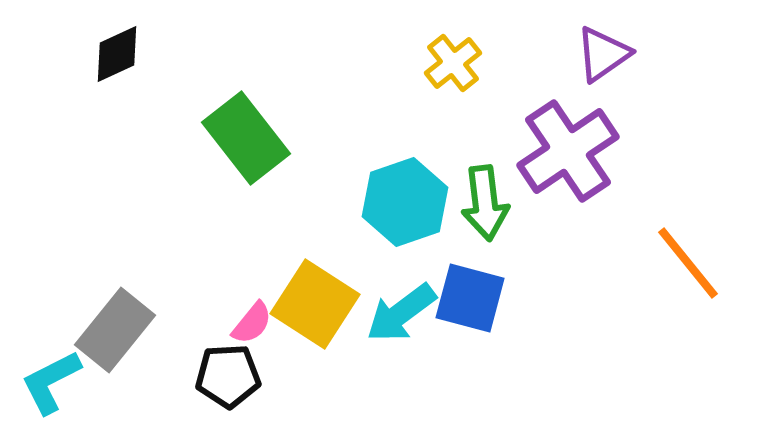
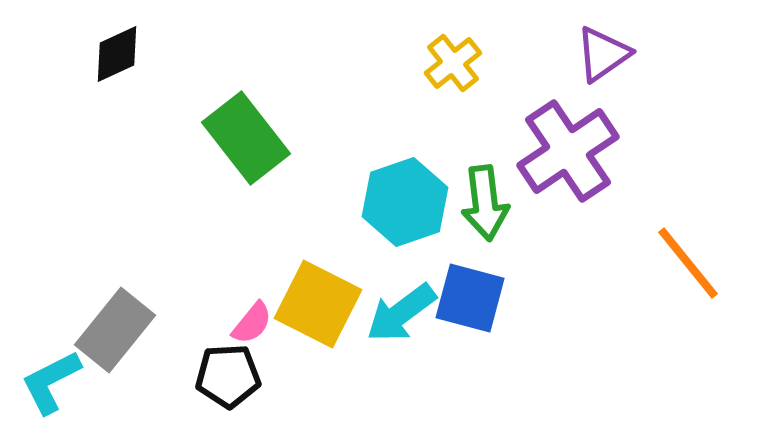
yellow square: moved 3 px right; rotated 6 degrees counterclockwise
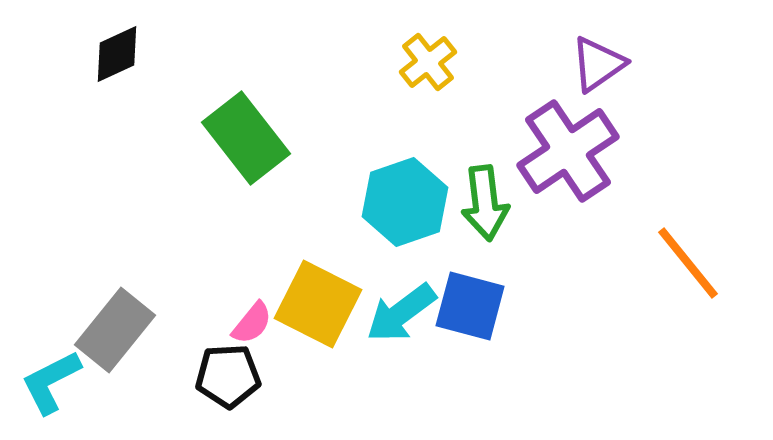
purple triangle: moved 5 px left, 10 px down
yellow cross: moved 25 px left, 1 px up
blue square: moved 8 px down
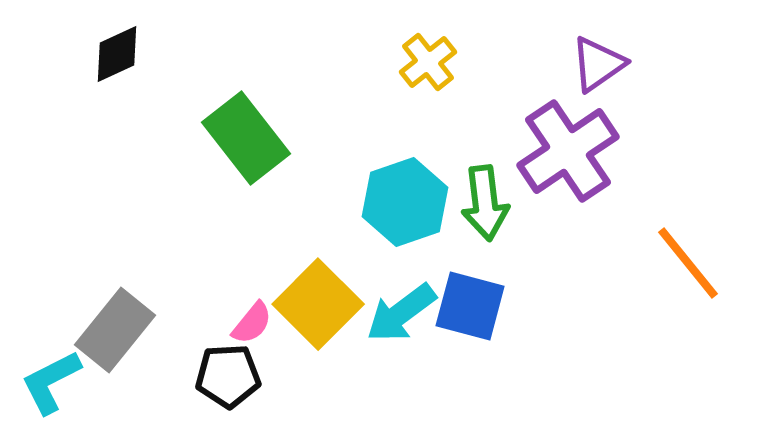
yellow square: rotated 18 degrees clockwise
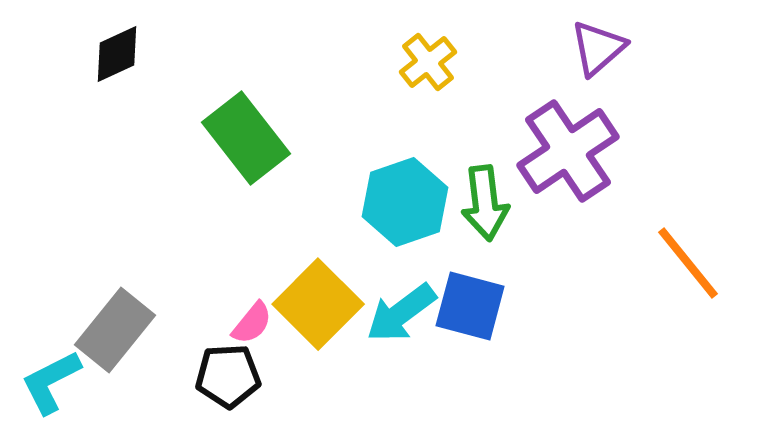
purple triangle: moved 16 px up; rotated 6 degrees counterclockwise
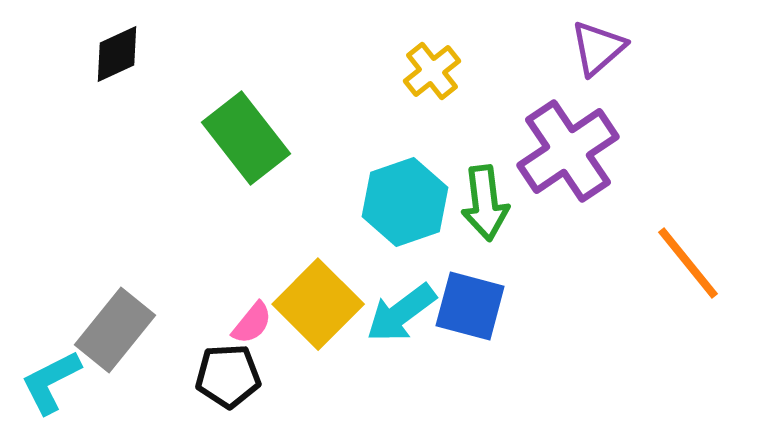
yellow cross: moved 4 px right, 9 px down
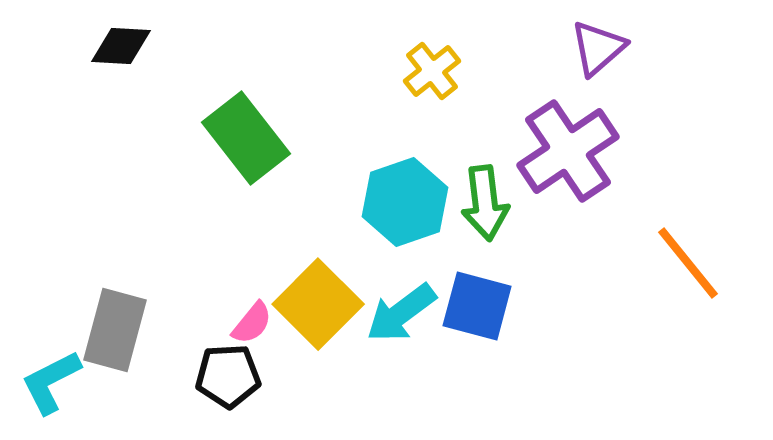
black diamond: moved 4 px right, 8 px up; rotated 28 degrees clockwise
blue square: moved 7 px right
gray rectangle: rotated 24 degrees counterclockwise
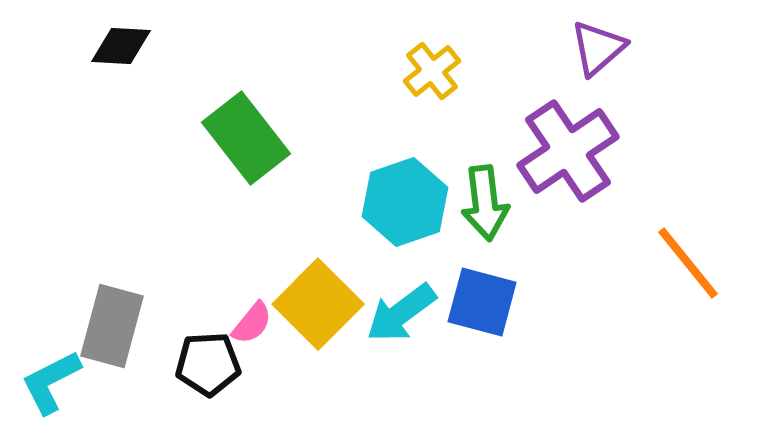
blue square: moved 5 px right, 4 px up
gray rectangle: moved 3 px left, 4 px up
black pentagon: moved 20 px left, 12 px up
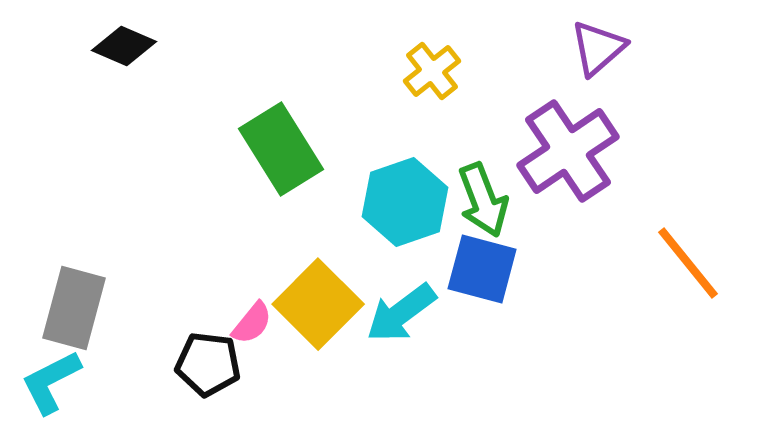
black diamond: moved 3 px right; rotated 20 degrees clockwise
green rectangle: moved 35 px right, 11 px down; rotated 6 degrees clockwise
green arrow: moved 2 px left, 3 px up; rotated 14 degrees counterclockwise
blue square: moved 33 px up
gray rectangle: moved 38 px left, 18 px up
black pentagon: rotated 10 degrees clockwise
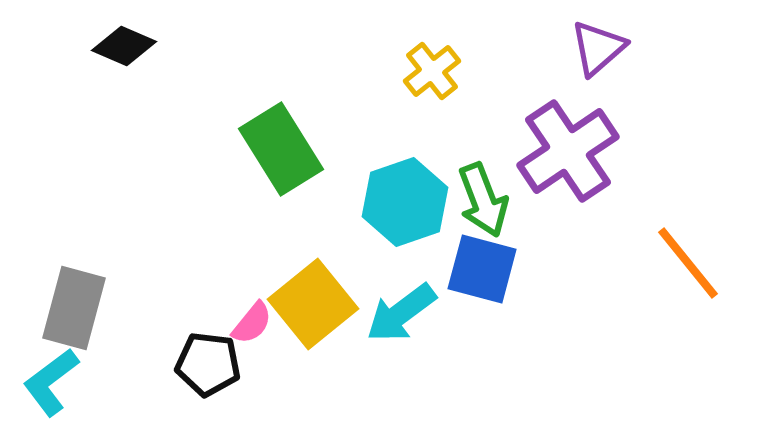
yellow square: moved 5 px left; rotated 6 degrees clockwise
cyan L-shape: rotated 10 degrees counterclockwise
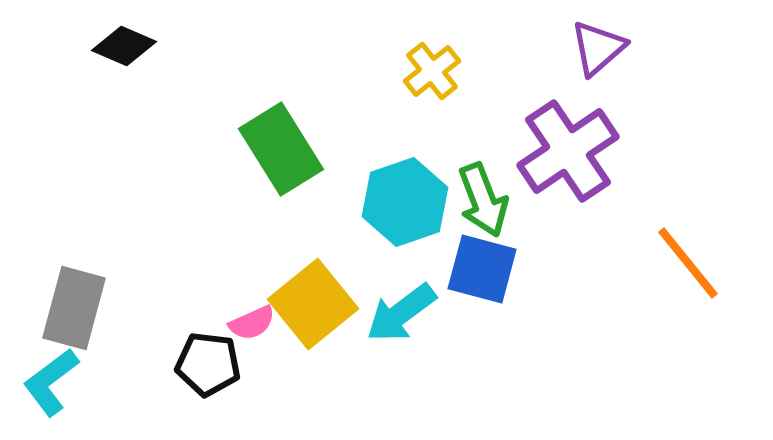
pink semicircle: rotated 27 degrees clockwise
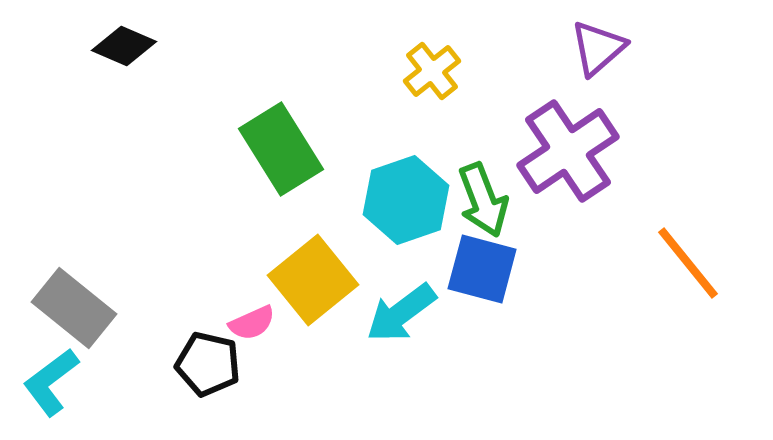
cyan hexagon: moved 1 px right, 2 px up
yellow square: moved 24 px up
gray rectangle: rotated 66 degrees counterclockwise
black pentagon: rotated 6 degrees clockwise
